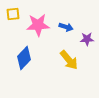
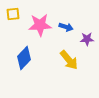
pink star: moved 2 px right
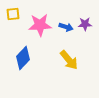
purple star: moved 2 px left, 15 px up
blue diamond: moved 1 px left
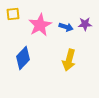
pink star: rotated 25 degrees counterclockwise
yellow arrow: rotated 55 degrees clockwise
